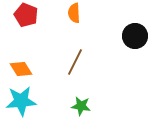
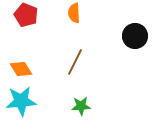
green star: rotated 12 degrees counterclockwise
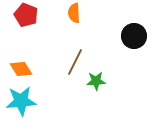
black circle: moved 1 px left
green star: moved 15 px right, 25 px up
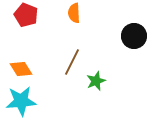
brown line: moved 3 px left
green star: rotated 18 degrees counterclockwise
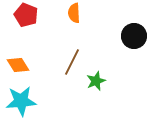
orange diamond: moved 3 px left, 4 px up
